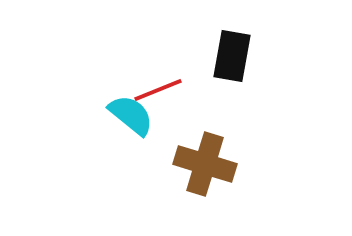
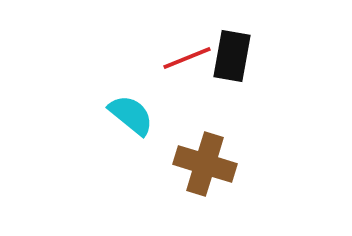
red line: moved 29 px right, 32 px up
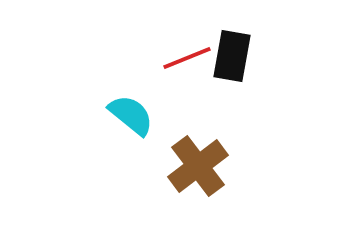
brown cross: moved 7 px left, 2 px down; rotated 36 degrees clockwise
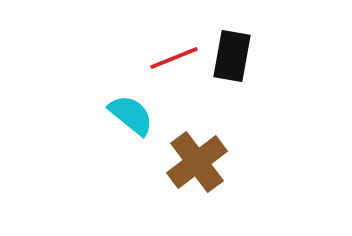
red line: moved 13 px left
brown cross: moved 1 px left, 4 px up
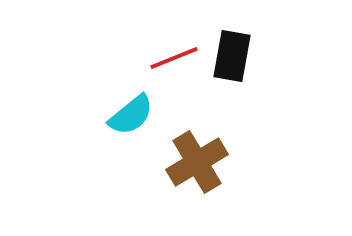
cyan semicircle: rotated 102 degrees clockwise
brown cross: rotated 6 degrees clockwise
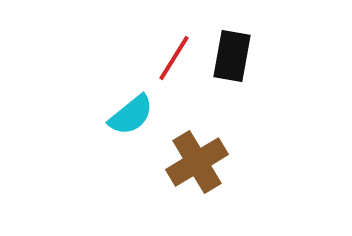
red line: rotated 36 degrees counterclockwise
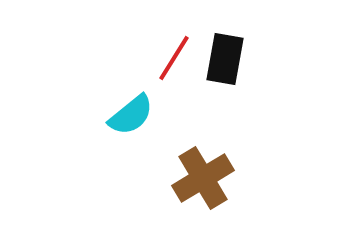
black rectangle: moved 7 px left, 3 px down
brown cross: moved 6 px right, 16 px down
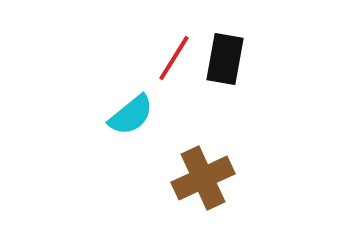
brown cross: rotated 6 degrees clockwise
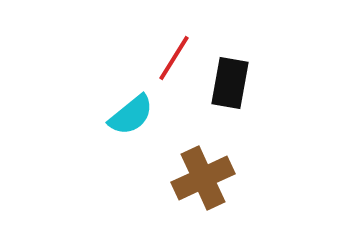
black rectangle: moved 5 px right, 24 px down
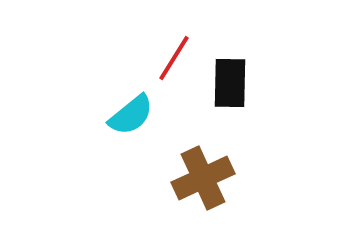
black rectangle: rotated 9 degrees counterclockwise
